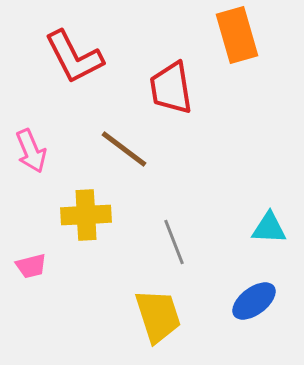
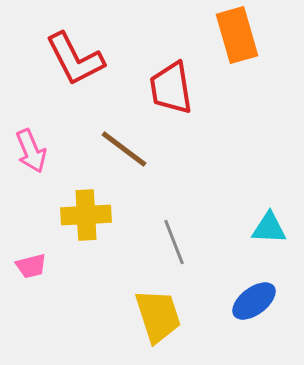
red L-shape: moved 1 px right, 2 px down
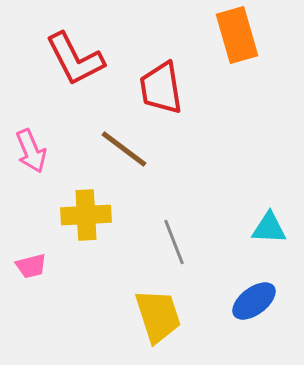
red trapezoid: moved 10 px left
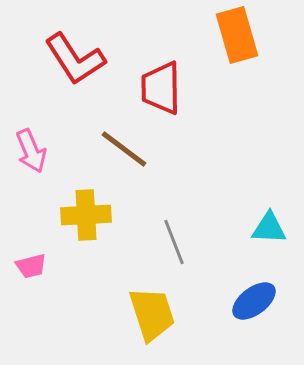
red L-shape: rotated 6 degrees counterclockwise
red trapezoid: rotated 8 degrees clockwise
yellow trapezoid: moved 6 px left, 2 px up
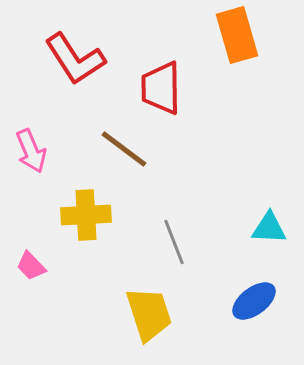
pink trapezoid: rotated 60 degrees clockwise
yellow trapezoid: moved 3 px left
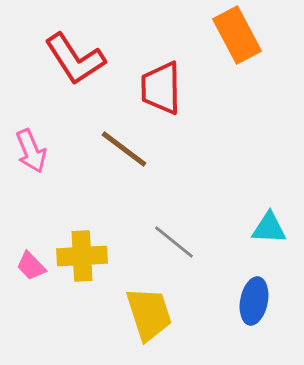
orange rectangle: rotated 12 degrees counterclockwise
yellow cross: moved 4 px left, 41 px down
gray line: rotated 30 degrees counterclockwise
blue ellipse: rotated 42 degrees counterclockwise
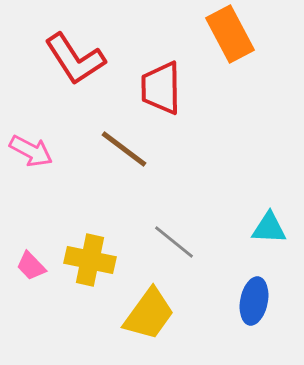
orange rectangle: moved 7 px left, 1 px up
pink arrow: rotated 39 degrees counterclockwise
yellow cross: moved 8 px right, 4 px down; rotated 15 degrees clockwise
yellow trapezoid: rotated 54 degrees clockwise
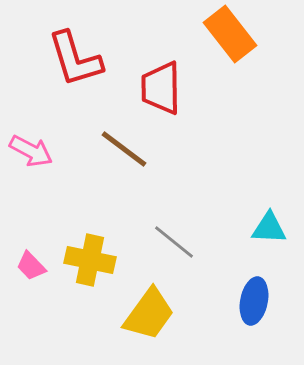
orange rectangle: rotated 10 degrees counterclockwise
red L-shape: rotated 16 degrees clockwise
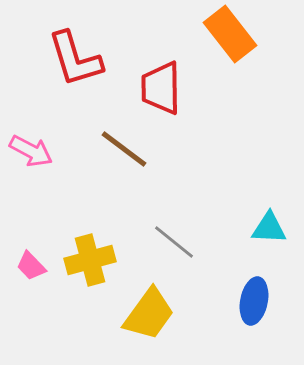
yellow cross: rotated 27 degrees counterclockwise
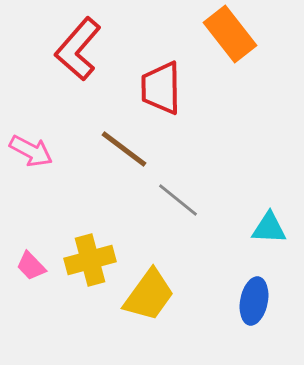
red L-shape: moved 3 px right, 10 px up; rotated 58 degrees clockwise
gray line: moved 4 px right, 42 px up
yellow trapezoid: moved 19 px up
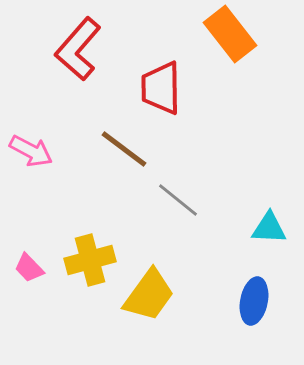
pink trapezoid: moved 2 px left, 2 px down
